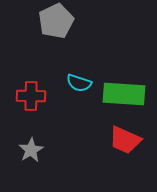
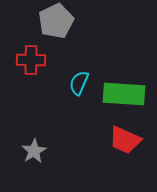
cyan semicircle: rotated 95 degrees clockwise
red cross: moved 36 px up
gray star: moved 3 px right, 1 px down
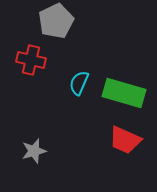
red cross: rotated 12 degrees clockwise
green rectangle: moved 1 px up; rotated 12 degrees clockwise
gray star: rotated 15 degrees clockwise
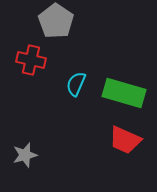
gray pentagon: rotated 12 degrees counterclockwise
cyan semicircle: moved 3 px left, 1 px down
gray star: moved 9 px left, 4 px down
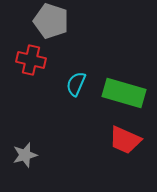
gray pentagon: moved 5 px left; rotated 16 degrees counterclockwise
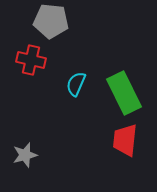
gray pentagon: rotated 12 degrees counterclockwise
green rectangle: rotated 48 degrees clockwise
red trapezoid: rotated 72 degrees clockwise
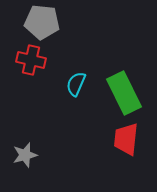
gray pentagon: moved 9 px left, 1 px down
red trapezoid: moved 1 px right, 1 px up
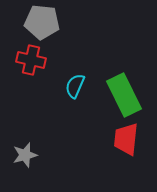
cyan semicircle: moved 1 px left, 2 px down
green rectangle: moved 2 px down
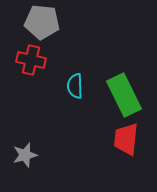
cyan semicircle: rotated 25 degrees counterclockwise
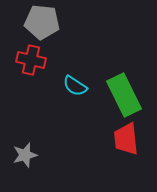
cyan semicircle: rotated 55 degrees counterclockwise
red trapezoid: rotated 12 degrees counterclockwise
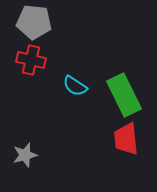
gray pentagon: moved 8 px left
